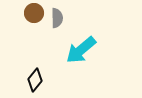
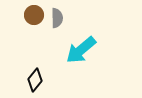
brown circle: moved 2 px down
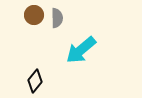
black diamond: moved 1 px down
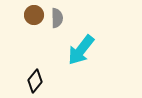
cyan arrow: rotated 12 degrees counterclockwise
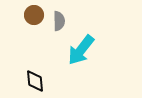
gray semicircle: moved 2 px right, 3 px down
black diamond: rotated 45 degrees counterclockwise
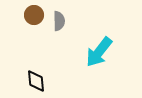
cyan arrow: moved 18 px right, 2 px down
black diamond: moved 1 px right
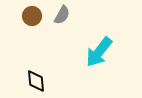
brown circle: moved 2 px left, 1 px down
gray semicircle: moved 3 px right, 6 px up; rotated 30 degrees clockwise
